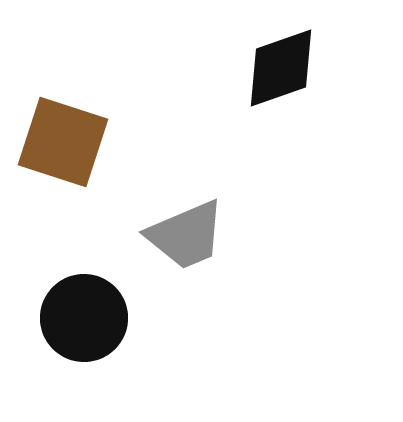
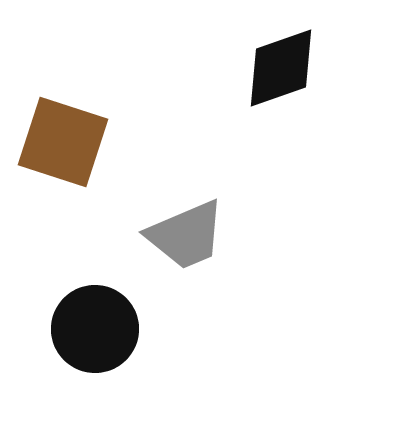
black circle: moved 11 px right, 11 px down
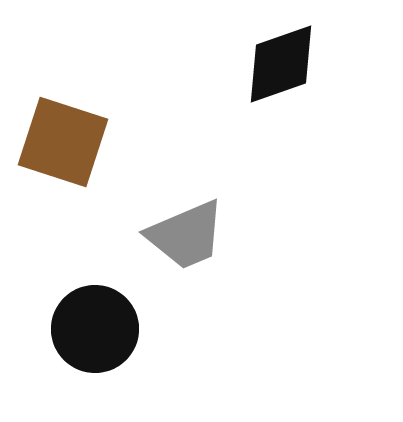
black diamond: moved 4 px up
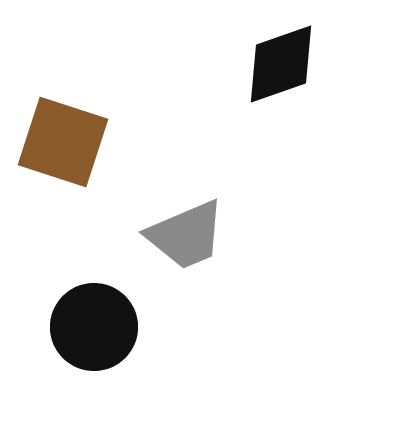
black circle: moved 1 px left, 2 px up
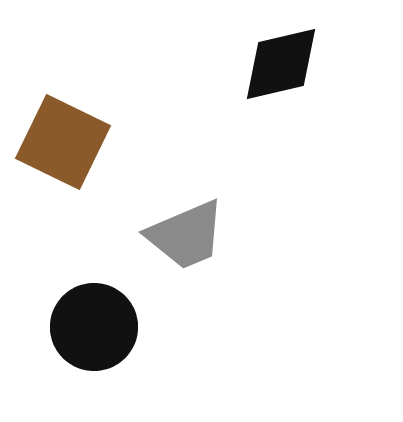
black diamond: rotated 6 degrees clockwise
brown square: rotated 8 degrees clockwise
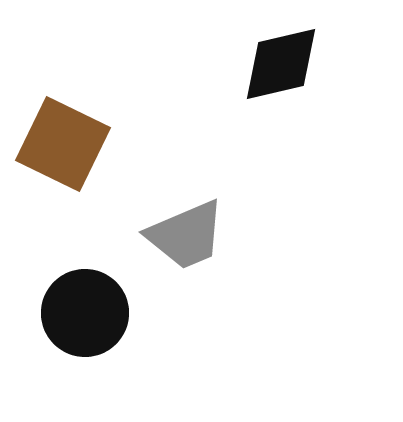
brown square: moved 2 px down
black circle: moved 9 px left, 14 px up
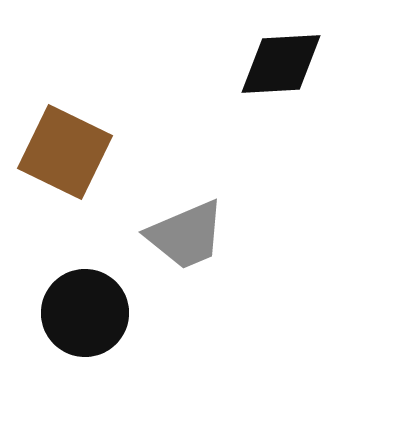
black diamond: rotated 10 degrees clockwise
brown square: moved 2 px right, 8 px down
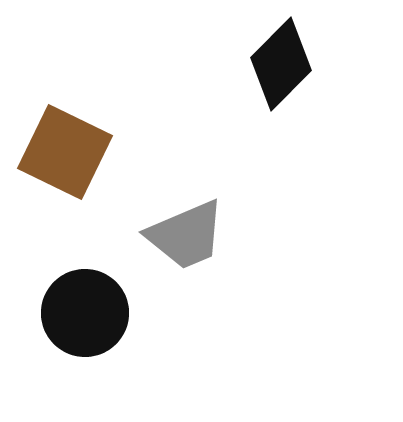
black diamond: rotated 42 degrees counterclockwise
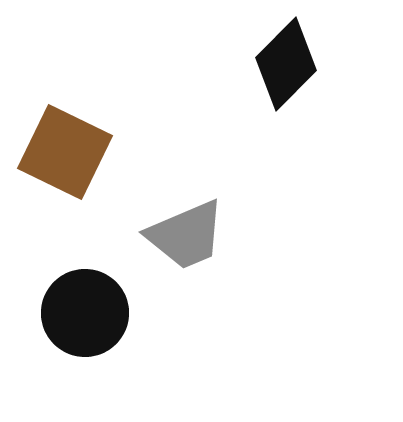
black diamond: moved 5 px right
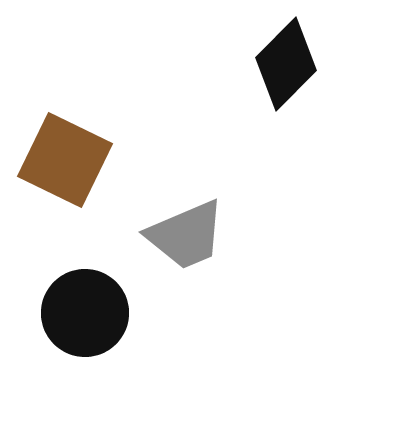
brown square: moved 8 px down
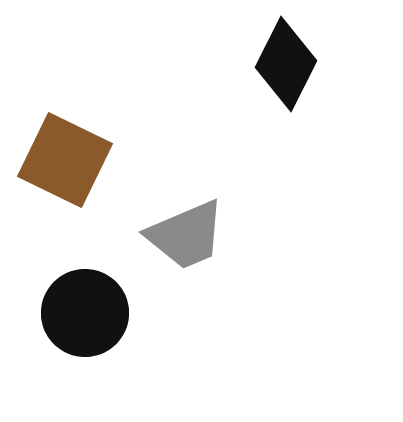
black diamond: rotated 18 degrees counterclockwise
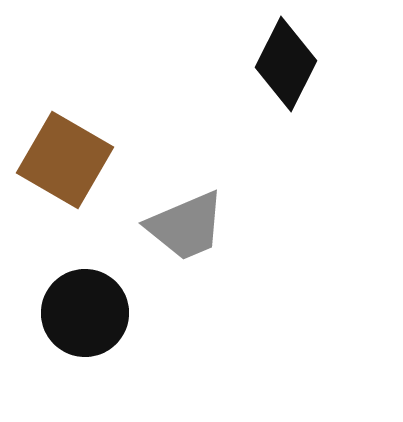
brown square: rotated 4 degrees clockwise
gray trapezoid: moved 9 px up
